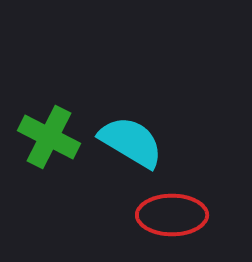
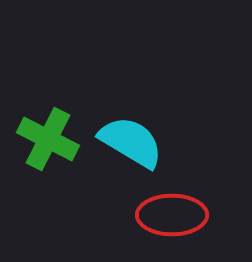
green cross: moved 1 px left, 2 px down
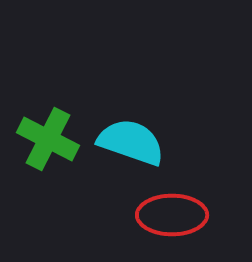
cyan semicircle: rotated 12 degrees counterclockwise
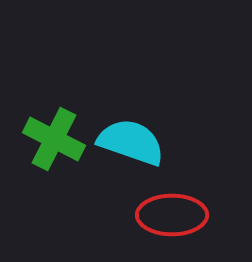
green cross: moved 6 px right
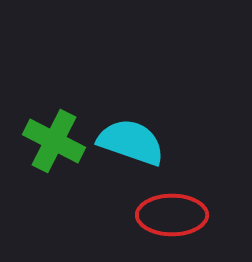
green cross: moved 2 px down
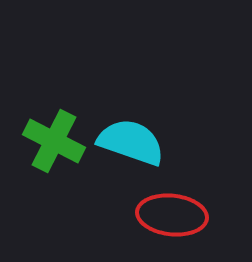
red ellipse: rotated 6 degrees clockwise
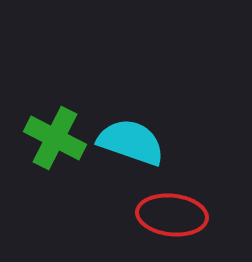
green cross: moved 1 px right, 3 px up
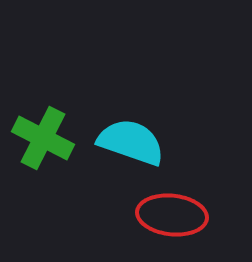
green cross: moved 12 px left
